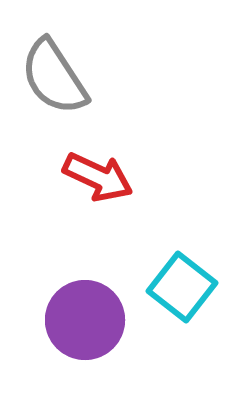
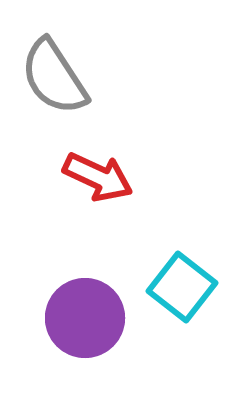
purple circle: moved 2 px up
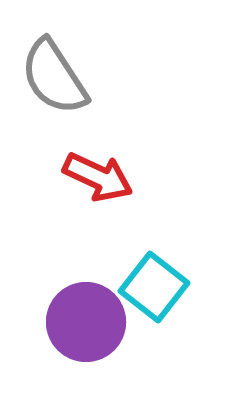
cyan square: moved 28 px left
purple circle: moved 1 px right, 4 px down
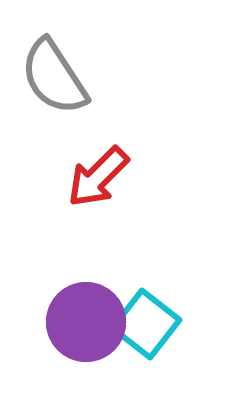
red arrow: rotated 110 degrees clockwise
cyan square: moved 8 px left, 37 px down
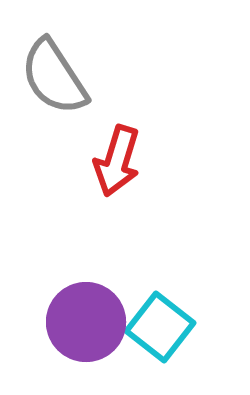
red arrow: moved 19 px right, 16 px up; rotated 28 degrees counterclockwise
cyan square: moved 14 px right, 3 px down
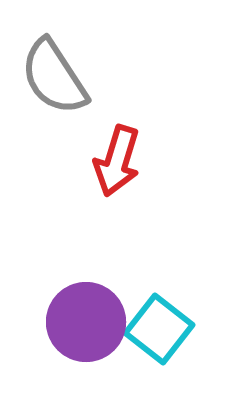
cyan square: moved 1 px left, 2 px down
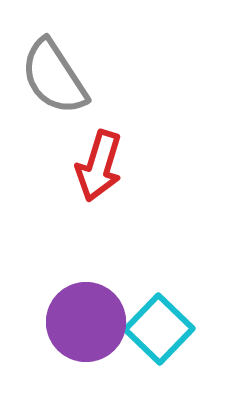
red arrow: moved 18 px left, 5 px down
cyan square: rotated 6 degrees clockwise
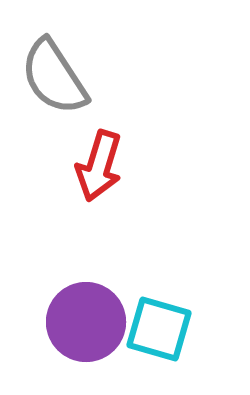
cyan square: rotated 28 degrees counterclockwise
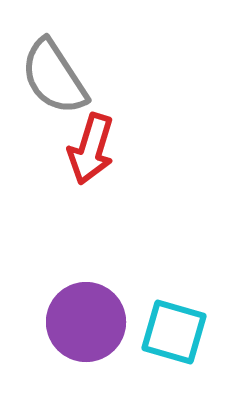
red arrow: moved 8 px left, 17 px up
cyan square: moved 15 px right, 3 px down
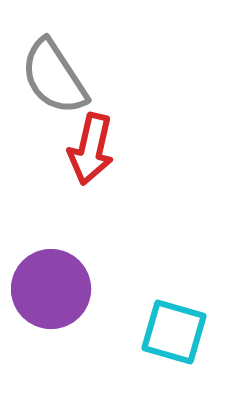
red arrow: rotated 4 degrees counterclockwise
purple circle: moved 35 px left, 33 px up
